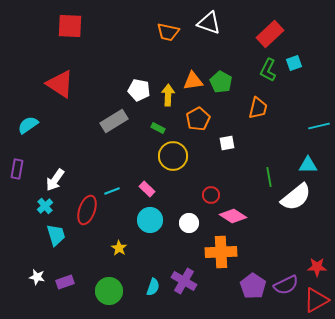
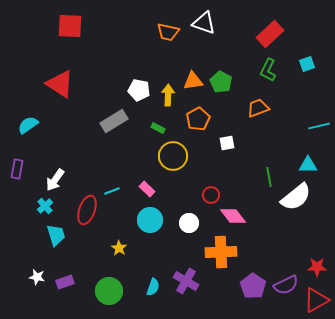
white triangle at (209, 23): moved 5 px left
cyan square at (294, 63): moved 13 px right, 1 px down
orange trapezoid at (258, 108): rotated 125 degrees counterclockwise
pink diamond at (233, 216): rotated 20 degrees clockwise
purple cross at (184, 281): moved 2 px right
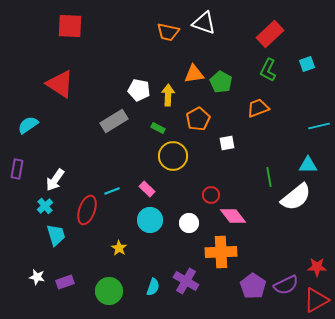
orange triangle at (193, 81): moved 1 px right, 7 px up
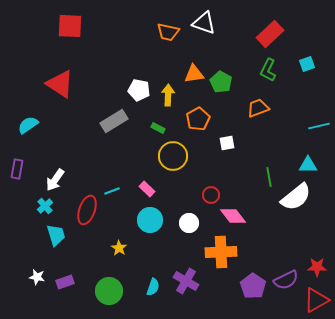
purple semicircle at (286, 285): moved 5 px up
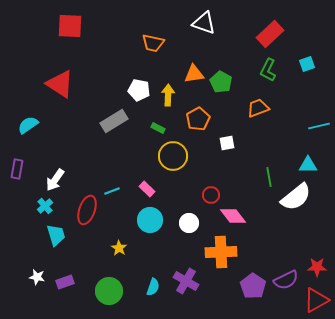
orange trapezoid at (168, 32): moved 15 px left, 11 px down
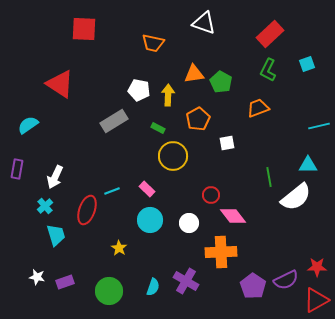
red square at (70, 26): moved 14 px right, 3 px down
white arrow at (55, 180): moved 3 px up; rotated 10 degrees counterclockwise
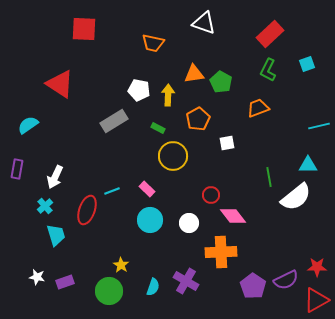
yellow star at (119, 248): moved 2 px right, 17 px down
